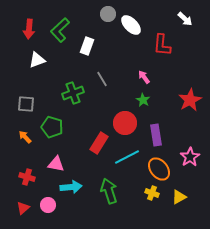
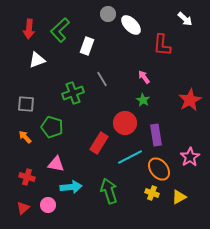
cyan line: moved 3 px right
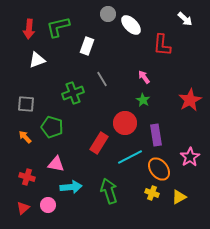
green L-shape: moved 2 px left, 3 px up; rotated 30 degrees clockwise
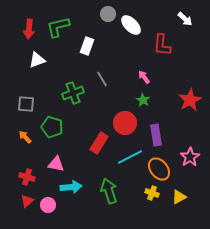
red triangle: moved 4 px right, 7 px up
